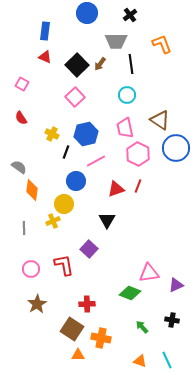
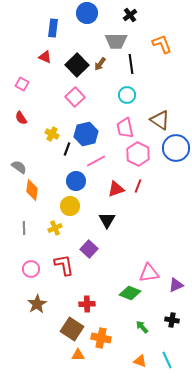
blue rectangle at (45, 31): moved 8 px right, 3 px up
black line at (66, 152): moved 1 px right, 3 px up
yellow circle at (64, 204): moved 6 px right, 2 px down
yellow cross at (53, 221): moved 2 px right, 7 px down
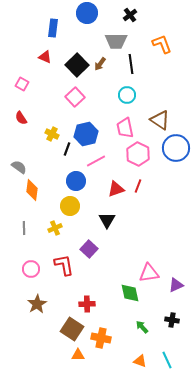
green diamond at (130, 293): rotated 55 degrees clockwise
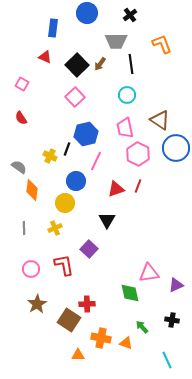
yellow cross at (52, 134): moved 2 px left, 22 px down
pink line at (96, 161): rotated 36 degrees counterclockwise
yellow circle at (70, 206): moved 5 px left, 3 px up
brown square at (72, 329): moved 3 px left, 9 px up
orange triangle at (140, 361): moved 14 px left, 18 px up
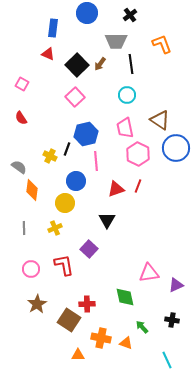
red triangle at (45, 57): moved 3 px right, 3 px up
pink line at (96, 161): rotated 30 degrees counterclockwise
green diamond at (130, 293): moved 5 px left, 4 px down
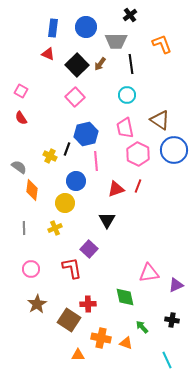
blue circle at (87, 13): moved 1 px left, 14 px down
pink square at (22, 84): moved 1 px left, 7 px down
blue circle at (176, 148): moved 2 px left, 2 px down
red L-shape at (64, 265): moved 8 px right, 3 px down
red cross at (87, 304): moved 1 px right
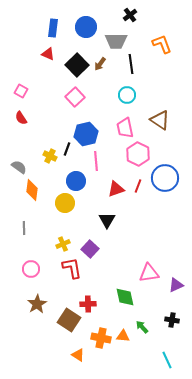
blue circle at (174, 150): moved 9 px left, 28 px down
yellow cross at (55, 228): moved 8 px right, 16 px down
purple square at (89, 249): moved 1 px right
orange triangle at (126, 343): moved 3 px left, 7 px up; rotated 16 degrees counterclockwise
orange triangle at (78, 355): rotated 32 degrees clockwise
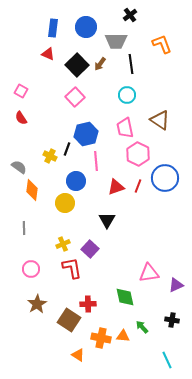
red triangle at (116, 189): moved 2 px up
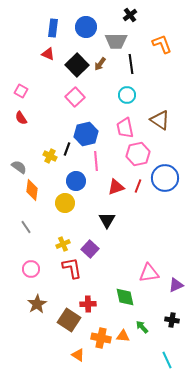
pink hexagon at (138, 154): rotated 20 degrees clockwise
gray line at (24, 228): moved 2 px right, 1 px up; rotated 32 degrees counterclockwise
